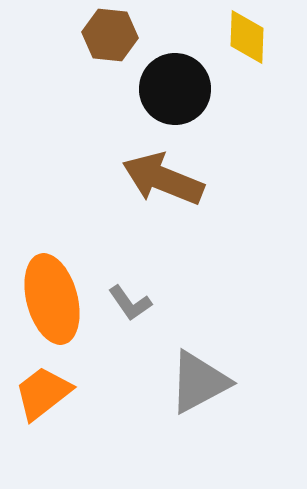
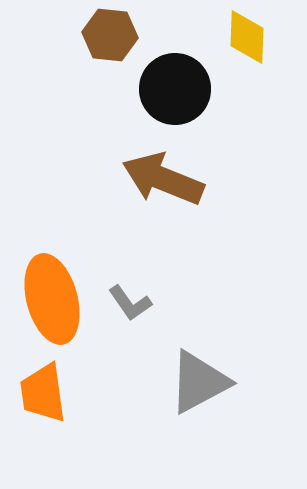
orange trapezoid: rotated 60 degrees counterclockwise
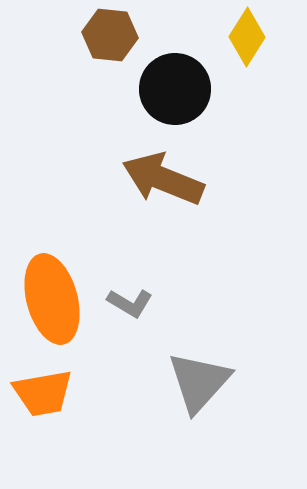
yellow diamond: rotated 30 degrees clockwise
gray L-shape: rotated 24 degrees counterclockwise
gray triangle: rotated 20 degrees counterclockwise
orange trapezoid: rotated 92 degrees counterclockwise
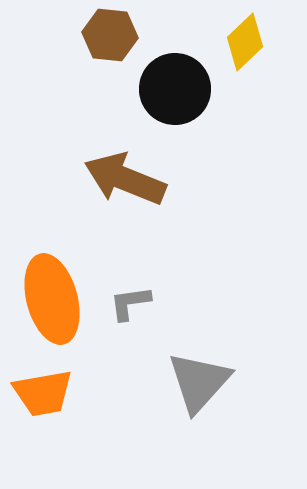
yellow diamond: moved 2 px left, 5 px down; rotated 14 degrees clockwise
brown arrow: moved 38 px left
gray L-shape: rotated 141 degrees clockwise
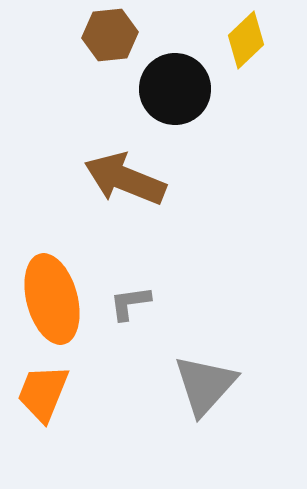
brown hexagon: rotated 12 degrees counterclockwise
yellow diamond: moved 1 px right, 2 px up
gray triangle: moved 6 px right, 3 px down
orange trapezoid: rotated 122 degrees clockwise
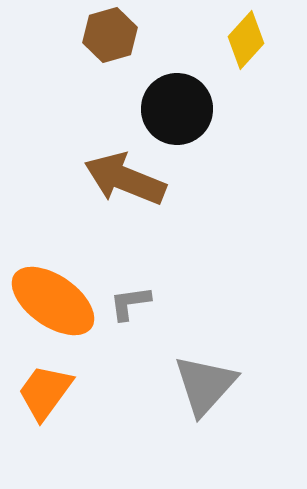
brown hexagon: rotated 10 degrees counterclockwise
yellow diamond: rotated 4 degrees counterclockwise
black circle: moved 2 px right, 20 px down
orange ellipse: moved 1 px right, 2 px down; rotated 40 degrees counterclockwise
orange trapezoid: moved 2 px right, 1 px up; rotated 14 degrees clockwise
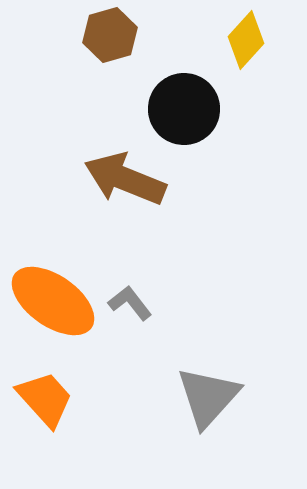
black circle: moved 7 px right
gray L-shape: rotated 60 degrees clockwise
gray triangle: moved 3 px right, 12 px down
orange trapezoid: moved 7 px down; rotated 102 degrees clockwise
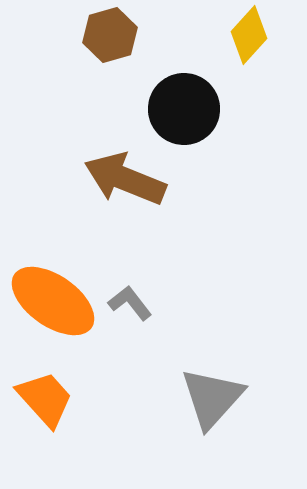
yellow diamond: moved 3 px right, 5 px up
gray triangle: moved 4 px right, 1 px down
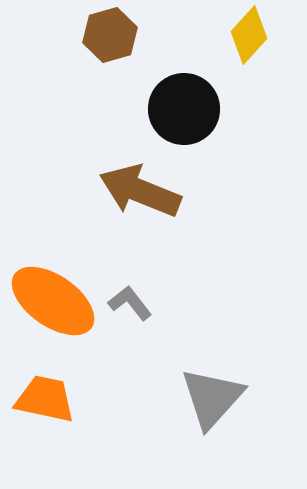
brown arrow: moved 15 px right, 12 px down
orange trapezoid: rotated 36 degrees counterclockwise
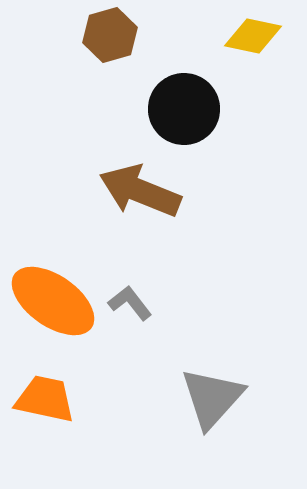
yellow diamond: moved 4 px right, 1 px down; rotated 60 degrees clockwise
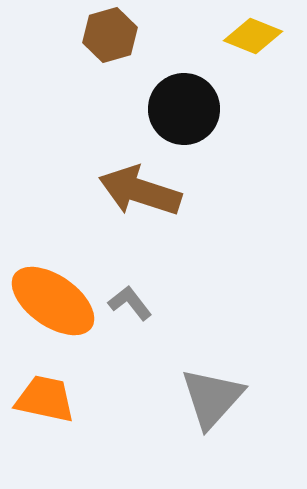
yellow diamond: rotated 10 degrees clockwise
brown arrow: rotated 4 degrees counterclockwise
